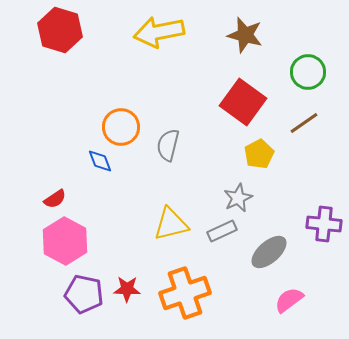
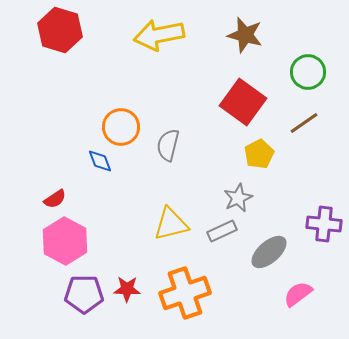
yellow arrow: moved 3 px down
purple pentagon: rotated 12 degrees counterclockwise
pink semicircle: moved 9 px right, 6 px up
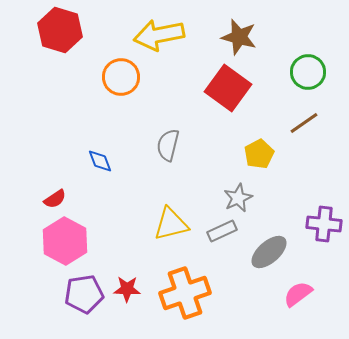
brown star: moved 6 px left, 2 px down
red square: moved 15 px left, 14 px up
orange circle: moved 50 px up
purple pentagon: rotated 9 degrees counterclockwise
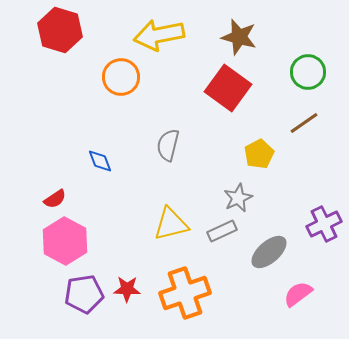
purple cross: rotated 32 degrees counterclockwise
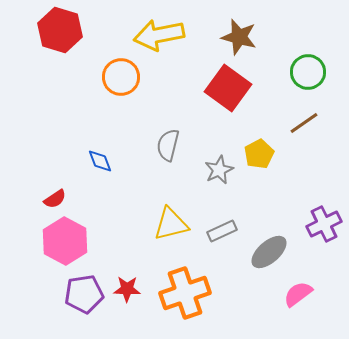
gray star: moved 19 px left, 28 px up
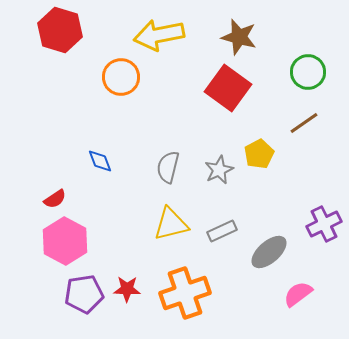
gray semicircle: moved 22 px down
